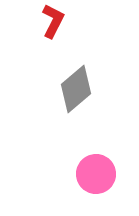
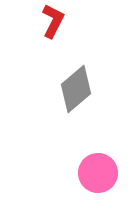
pink circle: moved 2 px right, 1 px up
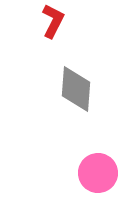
gray diamond: rotated 45 degrees counterclockwise
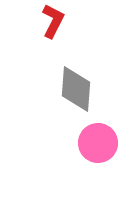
pink circle: moved 30 px up
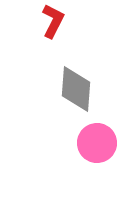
pink circle: moved 1 px left
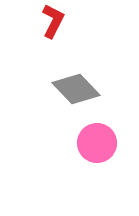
gray diamond: rotated 48 degrees counterclockwise
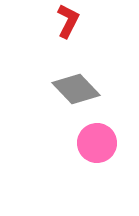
red L-shape: moved 15 px right
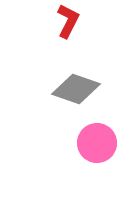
gray diamond: rotated 27 degrees counterclockwise
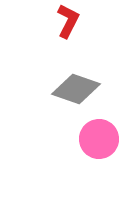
pink circle: moved 2 px right, 4 px up
